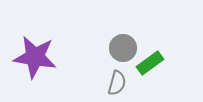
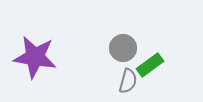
green rectangle: moved 2 px down
gray semicircle: moved 11 px right, 2 px up
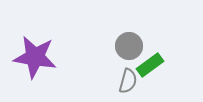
gray circle: moved 6 px right, 2 px up
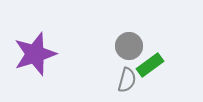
purple star: moved 3 px up; rotated 27 degrees counterclockwise
gray semicircle: moved 1 px left, 1 px up
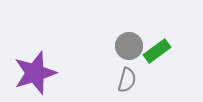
purple star: moved 19 px down
green rectangle: moved 7 px right, 14 px up
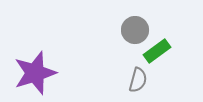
gray circle: moved 6 px right, 16 px up
gray semicircle: moved 11 px right
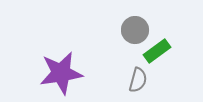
purple star: moved 26 px right; rotated 9 degrees clockwise
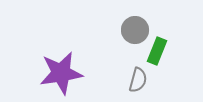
green rectangle: rotated 32 degrees counterclockwise
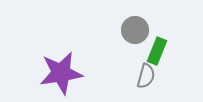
gray semicircle: moved 8 px right, 4 px up
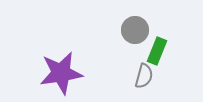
gray semicircle: moved 2 px left
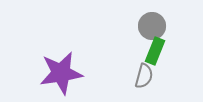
gray circle: moved 17 px right, 4 px up
green rectangle: moved 2 px left
